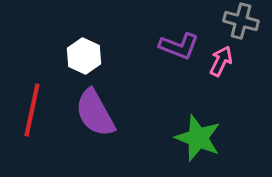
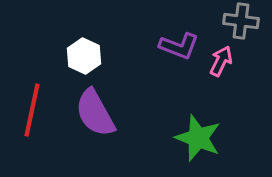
gray cross: rotated 8 degrees counterclockwise
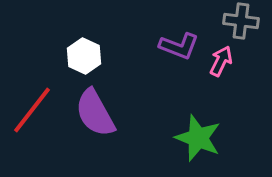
red line: rotated 26 degrees clockwise
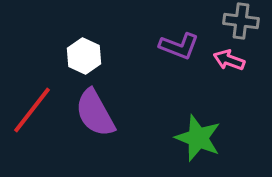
pink arrow: moved 8 px right, 1 px up; rotated 96 degrees counterclockwise
